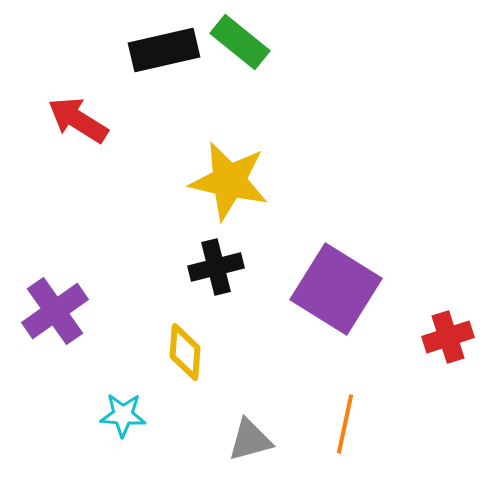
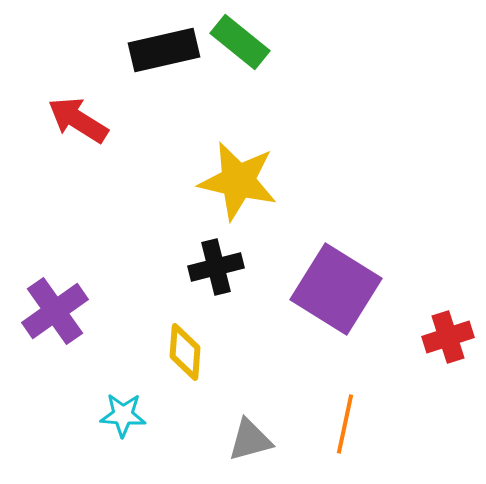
yellow star: moved 9 px right
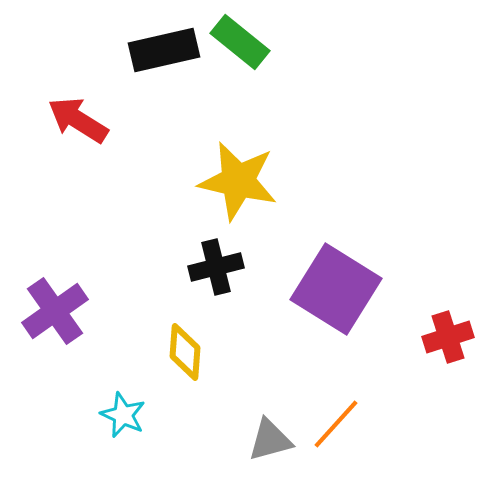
cyan star: rotated 21 degrees clockwise
orange line: moved 9 px left; rotated 30 degrees clockwise
gray triangle: moved 20 px right
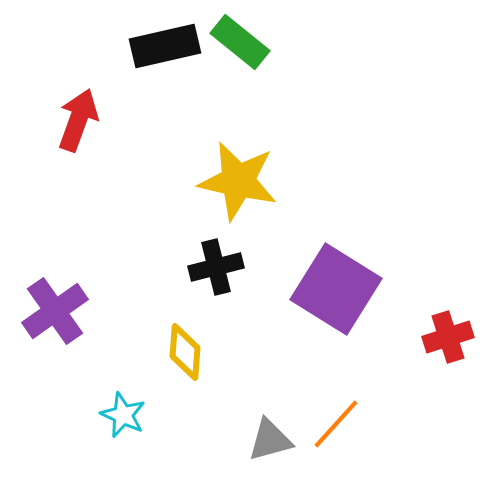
black rectangle: moved 1 px right, 4 px up
red arrow: rotated 78 degrees clockwise
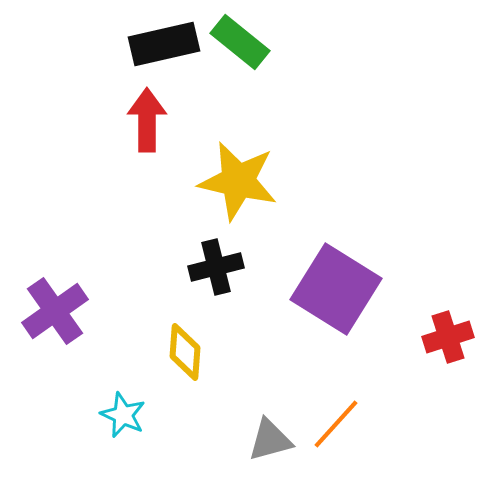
black rectangle: moved 1 px left, 2 px up
red arrow: moved 69 px right; rotated 20 degrees counterclockwise
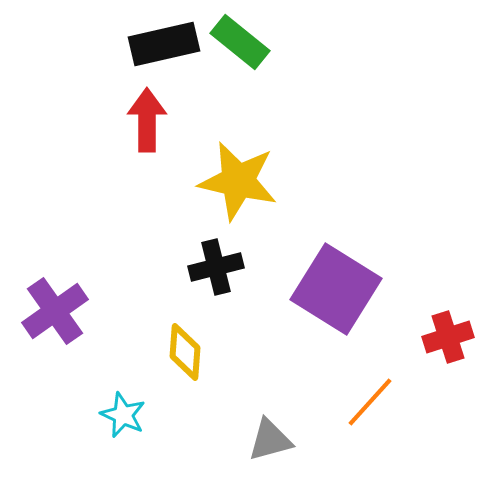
orange line: moved 34 px right, 22 px up
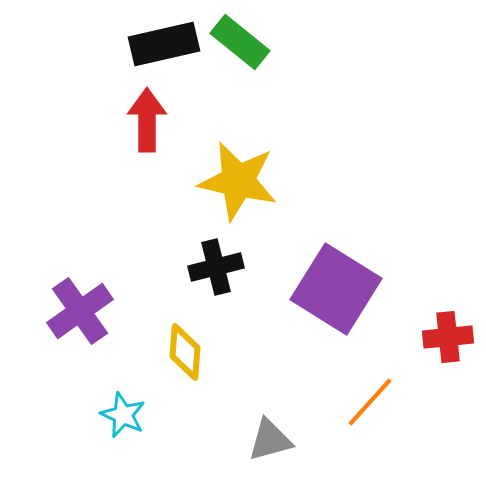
purple cross: moved 25 px right
red cross: rotated 12 degrees clockwise
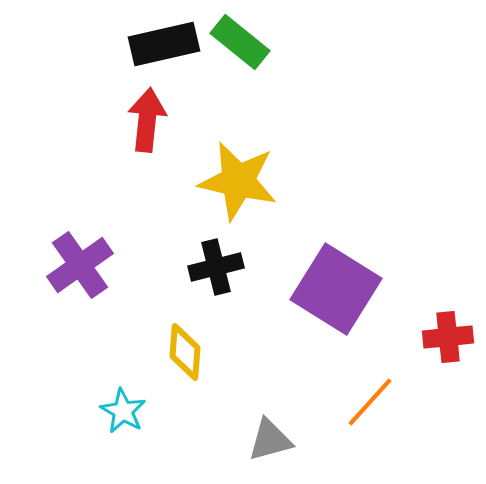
red arrow: rotated 6 degrees clockwise
purple cross: moved 46 px up
cyan star: moved 4 px up; rotated 6 degrees clockwise
